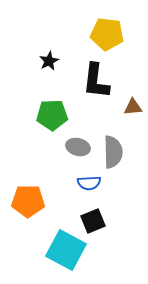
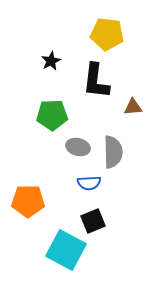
black star: moved 2 px right
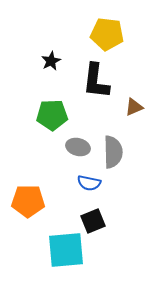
brown triangle: moved 1 px right; rotated 18 degrees counterclockwise
blue semicircle: rotated 15 degrees clockwise
cyan square: rotated 33 degrees counterclockwise
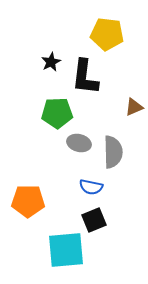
black star: moved 1 px down
black L-shape: moved 11 px left, 4 px up
green pentagon: moved 5 px right, 2 px up
gray ellipse: moved 1 px right, 4 px up
blue semicircle: moved 2 px right, 4 px down
black square: moved 1 px right, 1 px up
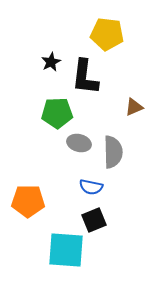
cyan square: rotated 9 degrees clockwise
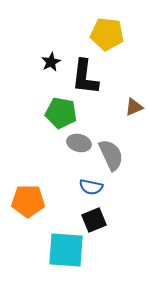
green pentagon: moved 4 px right; rotated 12 degrees clockwise
gray semicircle: moved 2 px left, 3 px down; rotated 24 degrees counterclockwise
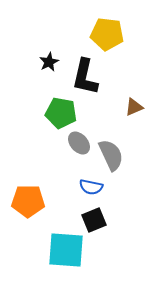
black star: moved 2 px left
black L-shape: rotated 6 degrees clockwise
gray ellipse: rotated 35 degrees clockwise
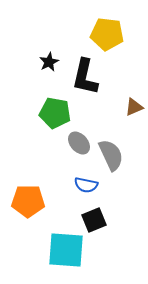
green pentagon: moved 6 px left
blue semicircle: moved 5 px left, 2 px up
